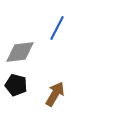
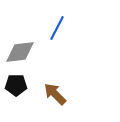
black pentagon: rotated 15 degrees counterclockwise
brown arrow: rotated 75 degrees counterclockwise
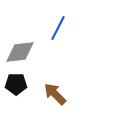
blue line: moved 1 px right
black pentagon: moved 1 px up
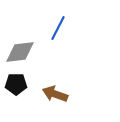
brown arrow: rotated 25 degrees counterclockwise
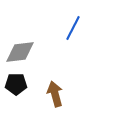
blue line: moved 15 px right
brown arrow: rotated 55 degrees clockwise
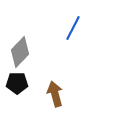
gray diamond: rotated 40 degrees counterclockwise
black pentagon: moved 1 px right, 1 px up
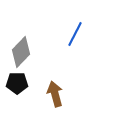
blue line: moved 2 px right, 6 px down
gray diamond: moved 1 px right
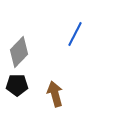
gray diamond: moved 2 px left
black pentagon: moved 2 px down
